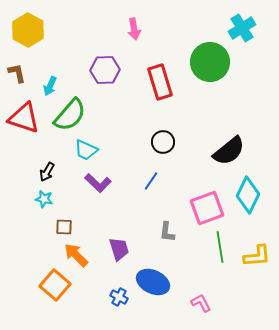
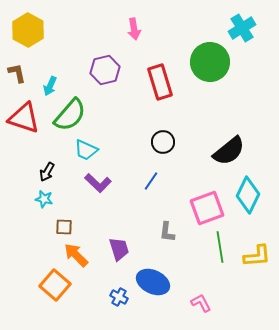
purple hexagon: rotated 12 degrees counterclockwise
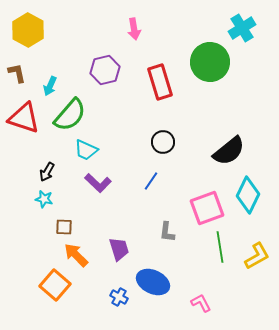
yellow L-shape: rotated 24 degrees counterclockwise
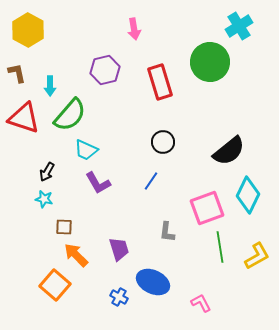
cyan cross: moved 3 px left, 2 px up
cyan arrow: rotated 24 degrees counterclockwise
purple L-shape: rotated 16 degrees clockwise
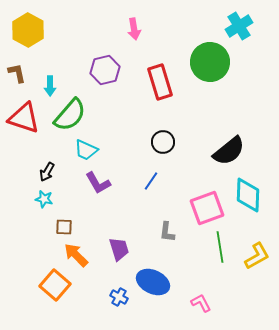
cyan diamond: rotated 24 degrees counterclockwise
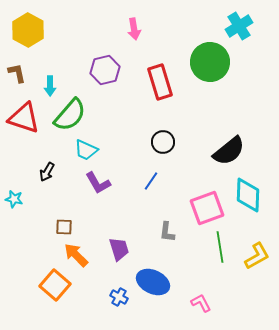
cyan star: moved 30 px left
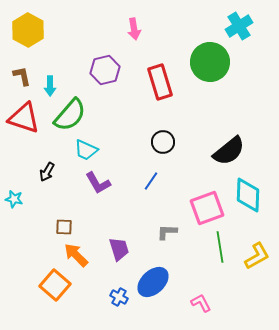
brown L-shape: moved 5 px right, 3 px down
gray L-shape: rotated 85 degrees clockwise
blue ellipse: rotated 68 degrees counterclockwise
